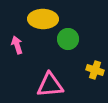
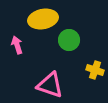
yellow ellipse: rotated 12 degrees counterclockwise
green circle: moved 1 px right, 1 px down
pink triangle: rotated 24 degrees clockwise
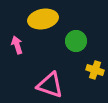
green circle: moved 7 px right, 1 px down
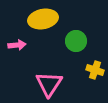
pink arrow: rotated 102 degrees clockwise
pink triangle: moved 1 px left, 1 px up; rotated 44 degrees clockwise
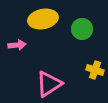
green circle: moved 6 px right, 12 px up
pink triangle: rotated 24 degrees clockwise
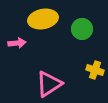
pink arrow: moved 2 px up
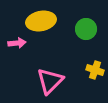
yellow ellipse: moved 2 px left, 2 px down
green circle: moved 4 px right
pink triangle: moved 1 px right, 3 px up; rotated 12 degrees counterclockwise
